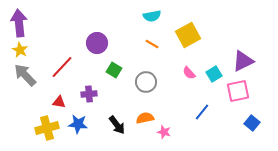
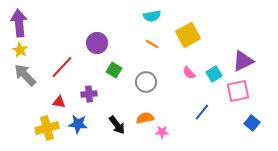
pink star: moved 2 px left; rotated 16 degrees counterclockwise
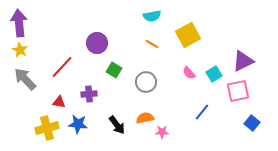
gray arrow: moved 4 px down
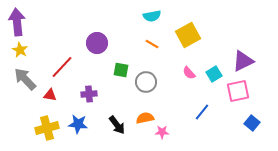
purple arrow: moved 2 px left, 1 px up
green square: moved 7 px right; rotated 21 degrees counterclockwise
red triangle: moved 9 px left, 7 px up
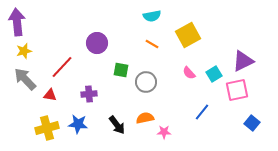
yellow star: moved 4 px right, 1 px down; rotated 28 degrees clockwise
pink square: moved 1 px left, 1 px up
pink star: moved 2 px right
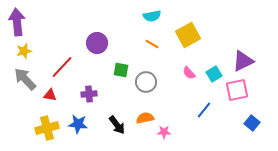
blue line: moved 2 px right, 2 px up
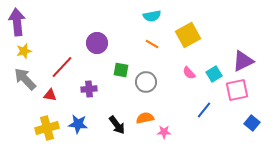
purple cross: moved 5 px up
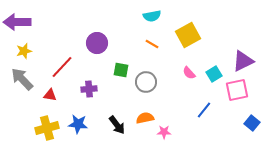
purple arrow: rotated 84 degrees counterclockwise
gray arrow: moved 3 px left
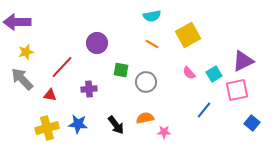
yellow star: moved 2 px right, 1 px down
black arrow: moved 1 px left
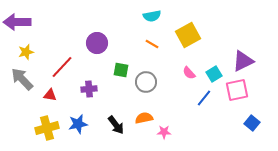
blue line: moved 12 px up
orange semicircle: moved 1 px left
blue star: rotated 18 degrees counterclockwise
